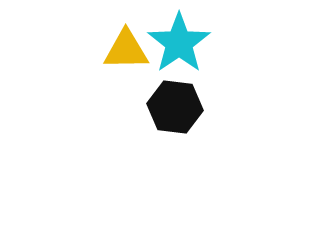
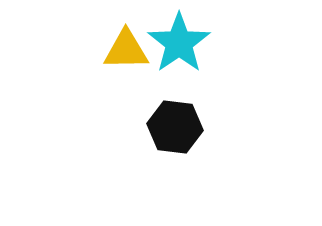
black hexagon: moved 20 px down
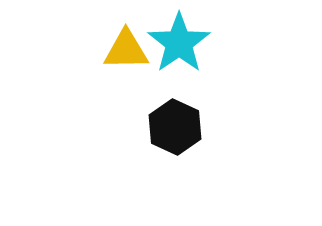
black hexagon: rotated 18 degrees clockwise
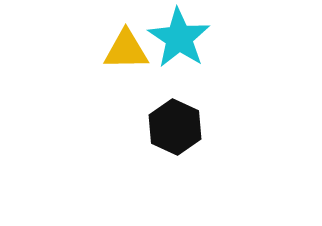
cyan star: moved 5 px up; rotated 4 degrees counterclockwise
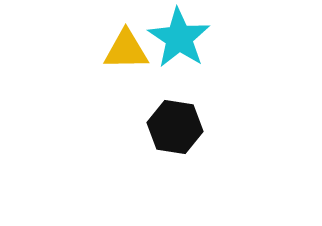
black hexagon: rotated 16 degrees counterclockwise
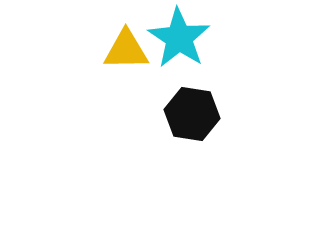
black hexagon: moved 17 px right, 13 px up
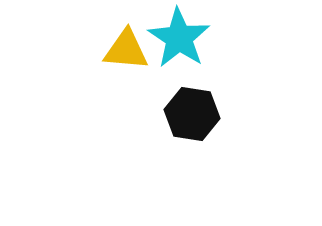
yellow triangle: rotated 6 degrees clockwise
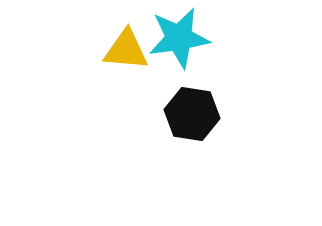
cyan star: rotated 30 degrees clockwise
